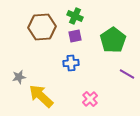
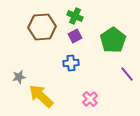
purple square: rotated 16 degrees counterclockwise
purple line: rotated 21 degrees clockwise
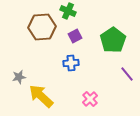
green cross: moved 7 px left, 5 px up
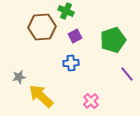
green cross: moved 2 px left
green pentagon: rotated 15 degrees clockwise
pink cross: moved 1 px right, 2 px down
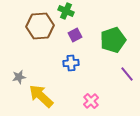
brown hexagon: moved 2 px left, 1 px up
purple square: moved 1 px up
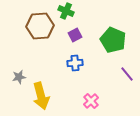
green pentagon: rotated 30 degrees counterclockwise
blue cross: moved 4 px right
yellow arrow: rotated 148 degrees counterclockwise
